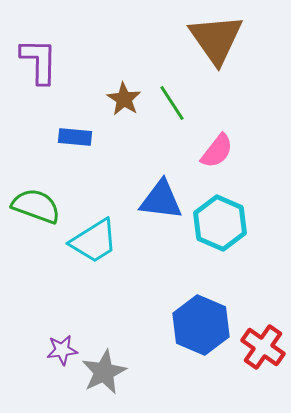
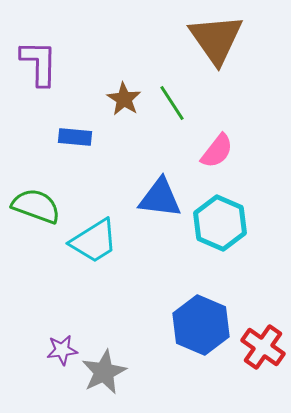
purple L-shape: moved 2 px down
blue triangle: moved 1 px left, 2 px up
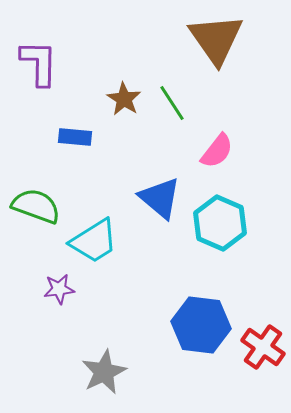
blue triangle: rotated 33 degrees clockwise
blue hexagon: rotated 16 degrees counterclockwise
purple star: moved 3 px left, 61 px up
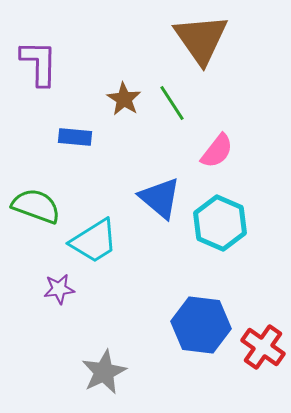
brown triangle: moved 15 px left
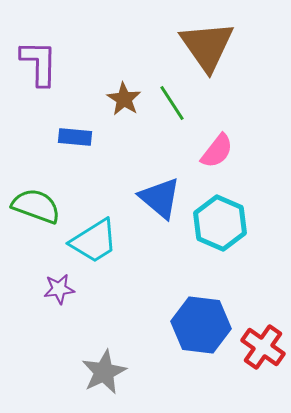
brown triangle: moved 6 px right, 7 px down
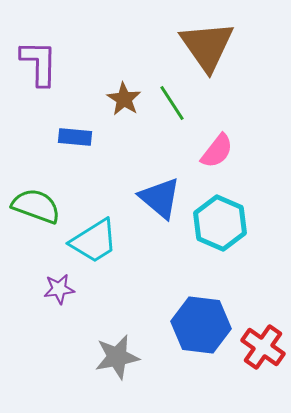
gray star: moved 13 px right, 15 px up; rotated 15 degrees clockwise
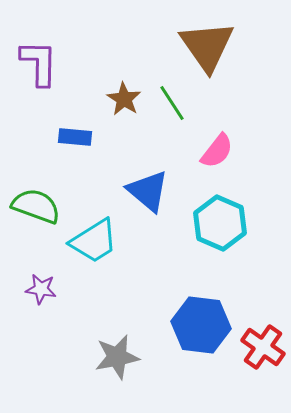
blue triangle: moved 12 px left, 7 px up
purple star: moved 18 px left; rotated 16 degrees clockwise
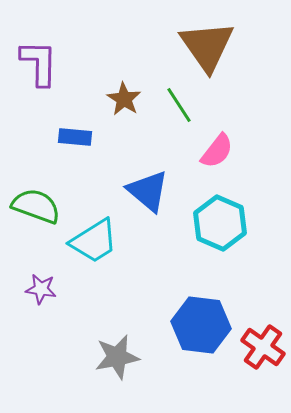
green line: moved 7 px right, 2 px down
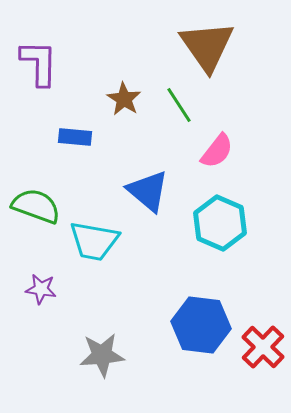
cyan trapezoid: rotated 42 degrees clockwise
red cross: rotated 9 degrees clockwise
gray star: moved 15 px left, 2 px up; rotated 6 degrees clockwise
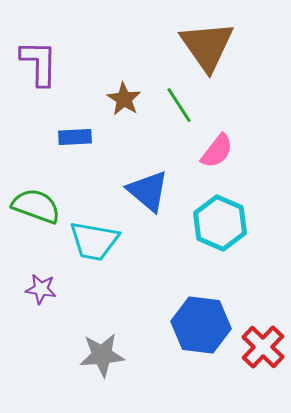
blue rectangle: rotated 8 degrees counterclockwise
